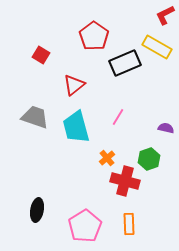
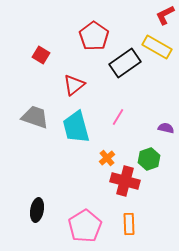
black rectangle: rotated 12 degrees counterclockwise
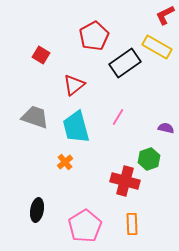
red pentagon: rotated 8 degrees clockwise
orange cross: moved 42 px left, 4 px down
orange rectangle: moved 3 px right
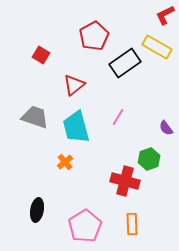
purple semicircle: rotated 140 degrees counterclockwise
